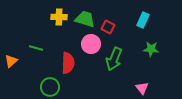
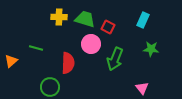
green arrow: moved 1 px right
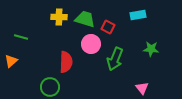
cyan rectangle: moved 5 px left, 5 px up; rotated 56 degrees clockwise
green line: moved 15 px left, 11 px up
red semicircle: moved 2 px left, 1 px up
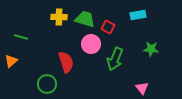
red semicircle: rotated 20 degrees counterclockwise
green circle: moved 3 px left, 3 px up
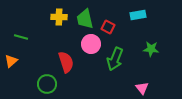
green trapezoid: rotated 120 degrees counterclockwise
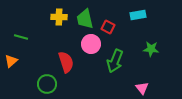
green arrow: moved 2 px down
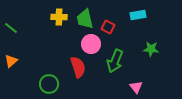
green line: moved 10 px left, 9 px up; rotated 24 degrees clockwise
red semicircle: moved 12 px right, 5 px down
green circle: moved 2 px right
pink triangle: moved 6 px left, 1 px up
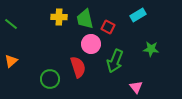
cyan rectangle: rotated 21 degrees counterclockwise
green line: moved 4 px up
green circle: moved 1 px right, 5 px up
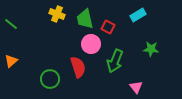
yellow cross: moved 2 px left, 3 px up; rotated 21 degrees clockwise
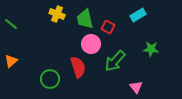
green arrow: rotated 20 degrees clockwise
